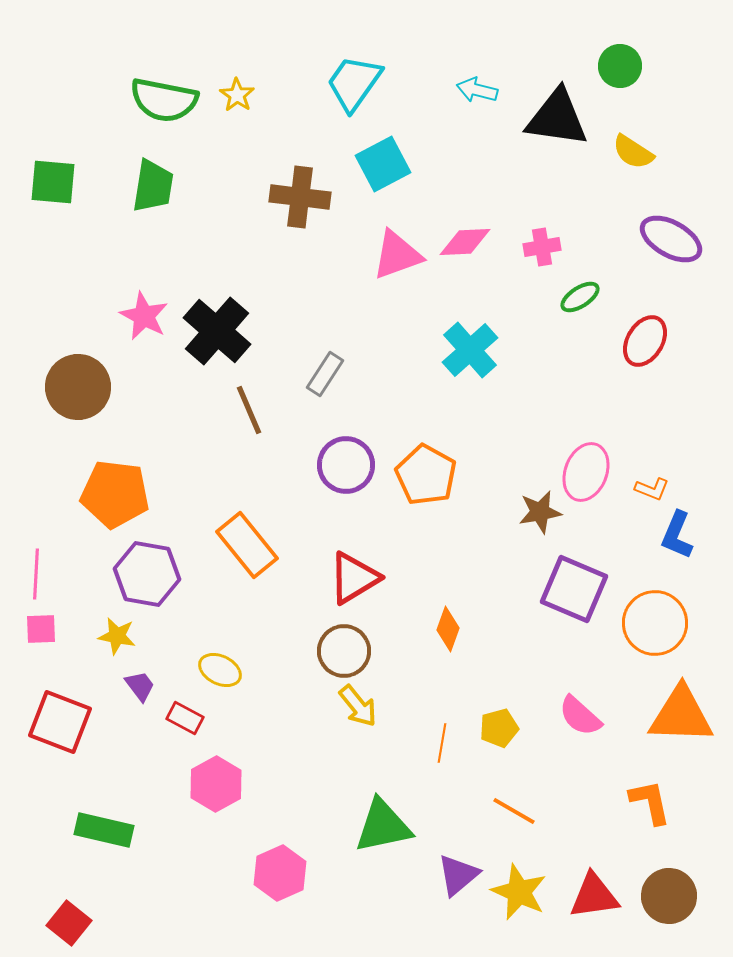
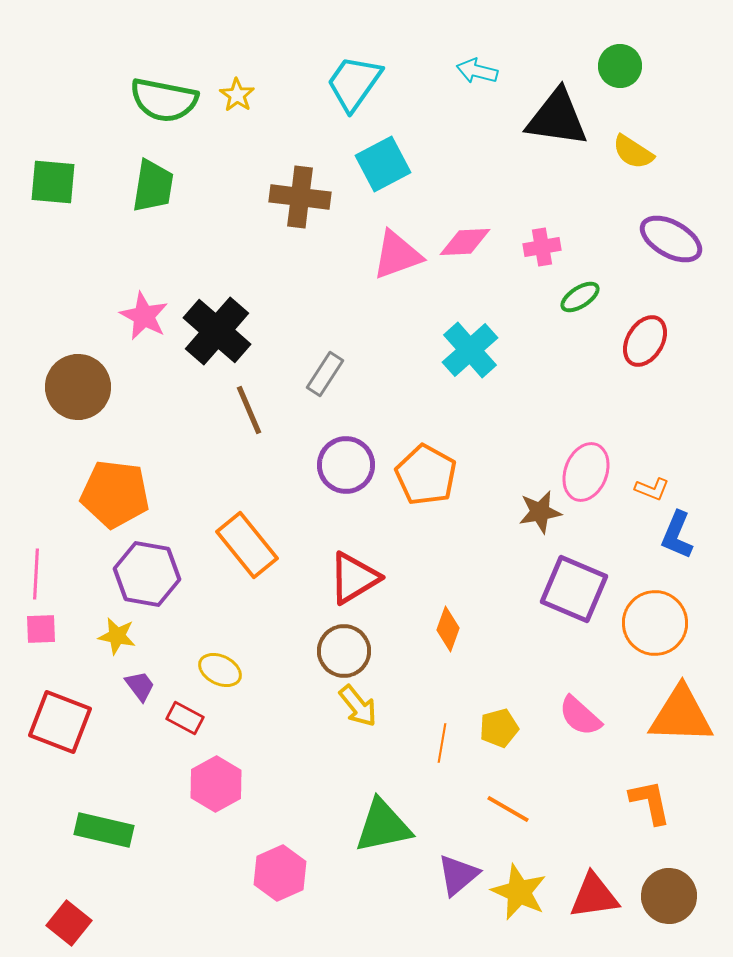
cyan arrow at (477, 90): moved 19 px up
orange line at (514, 811): moved 6 px left, 2 px up
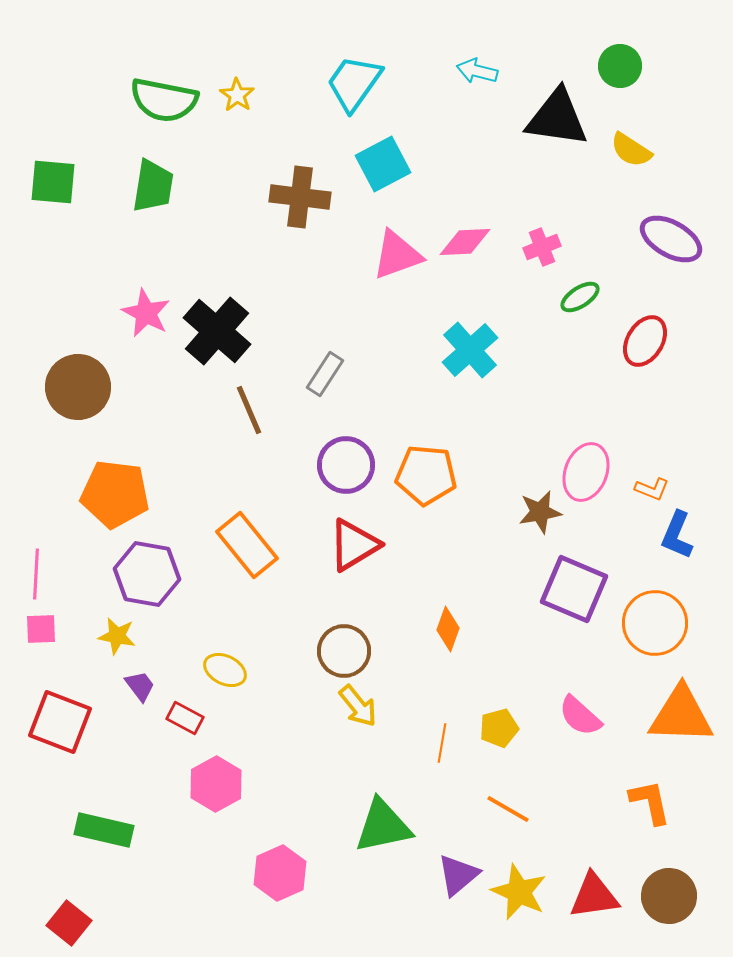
yellow semicircle at (633, 152): moved 2 px left, 2 px up
pink cross at (542, 247): rotated 12 degrees counterclockwise
pink star at (144, 316): moved 2 px right, 3 px up
orange pentagon at (426, 475): rotated 24 degrees counterclockwise
red triangle at (354, 578): moved 33 px up
yellow ellipse at (220, 670): moved 5 px right
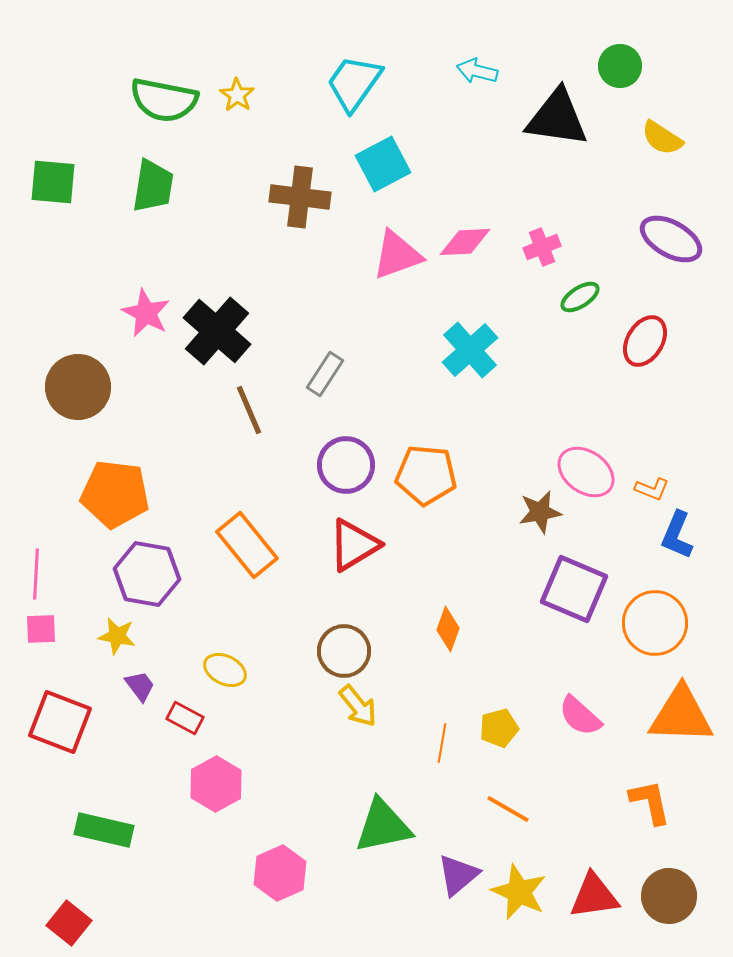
yellow semicircle at (631, 150): moved 31 px right, 12 px up
pink ellipse at (586, 472): rotated 76 degrees counterclockwise
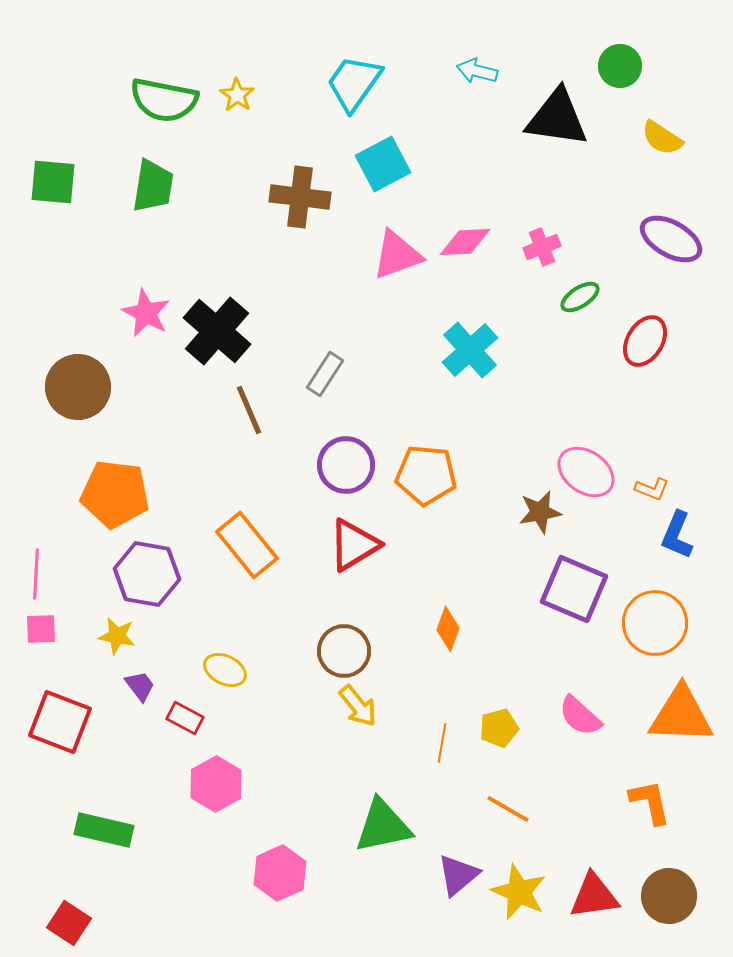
red square at (69, 923): rotated 6 degrees counterclockwise
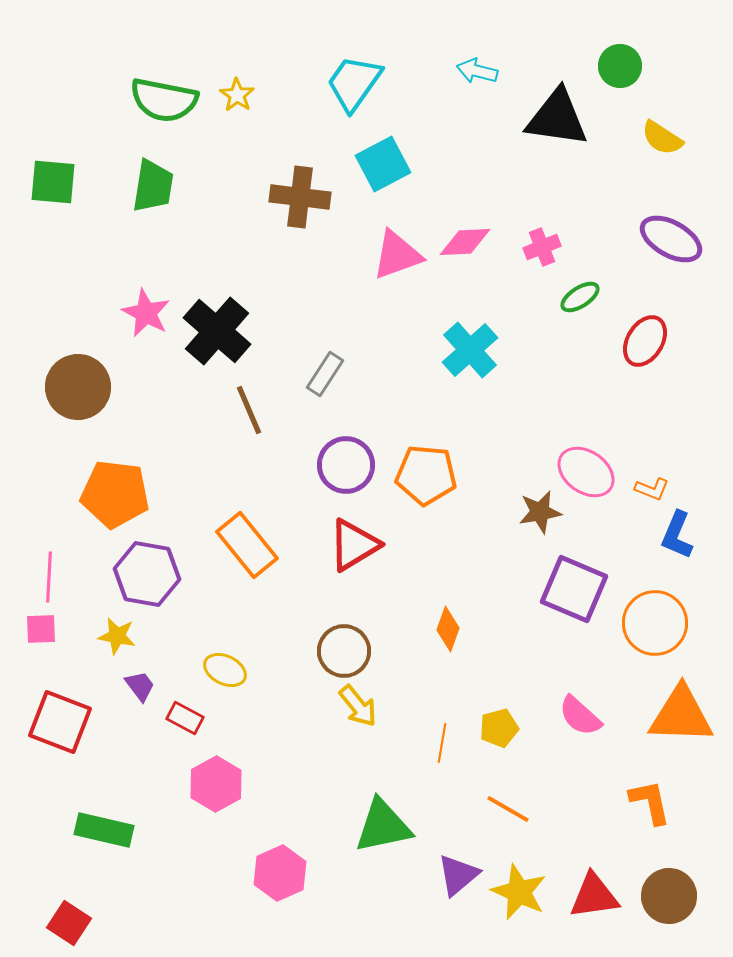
pink line at (36, 574): moved 13 px right, 3 px down
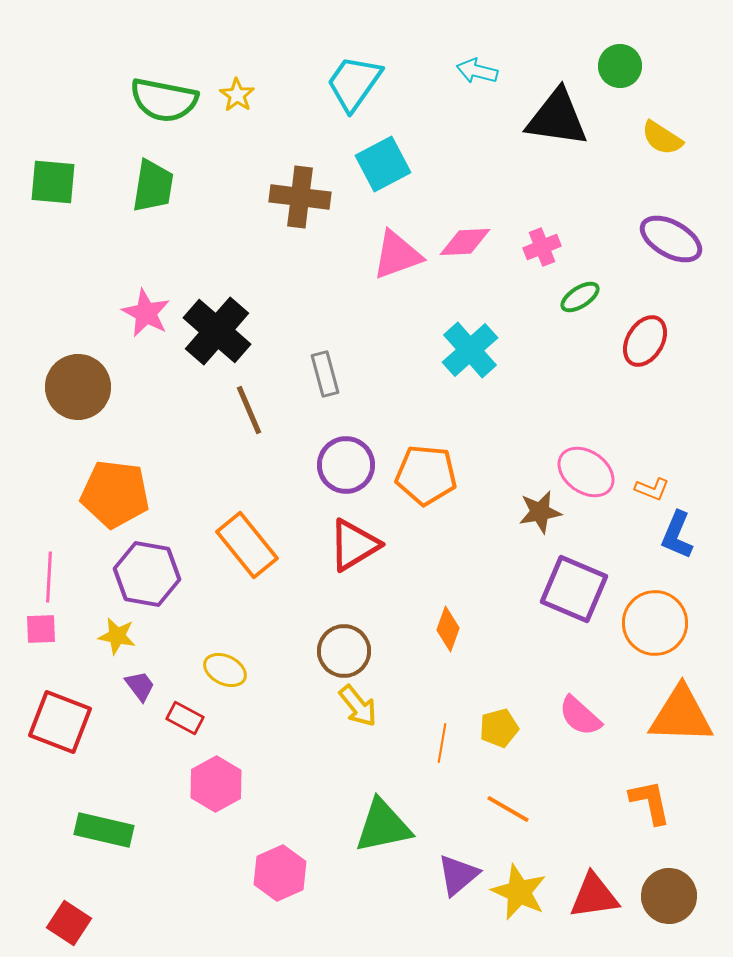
gray rectangle at (325, 374): rotated 48 degrees counterclockwise
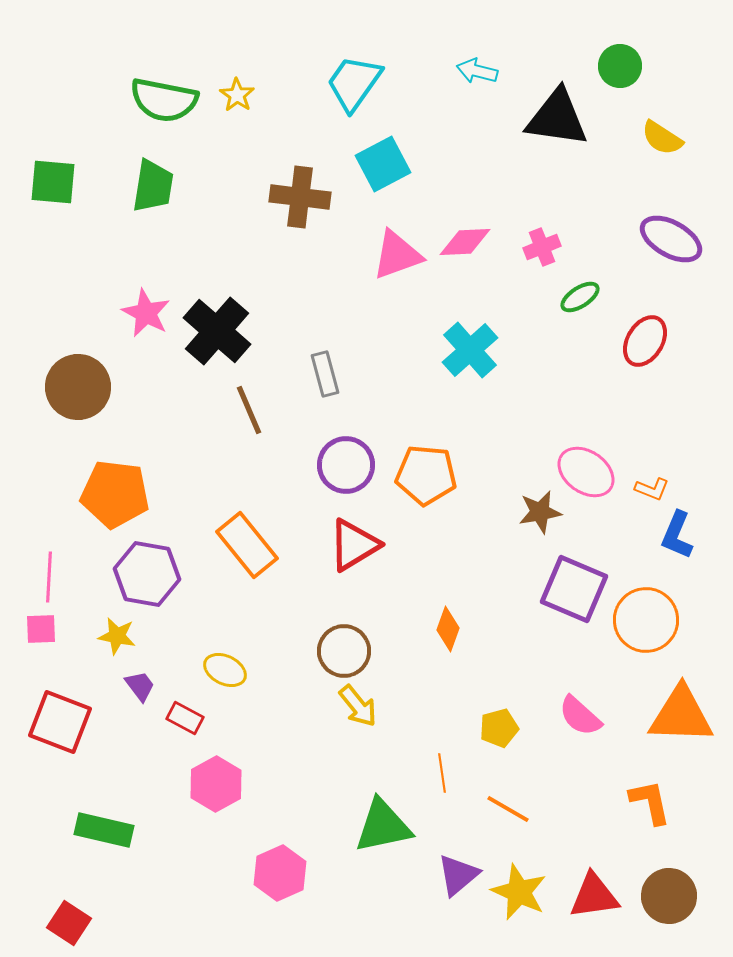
orange circle at (655, 623): moved 9 px left, 3 px up
orange line at (442, 743): moved 30 px down; rotated 18 degrees counterclockwise
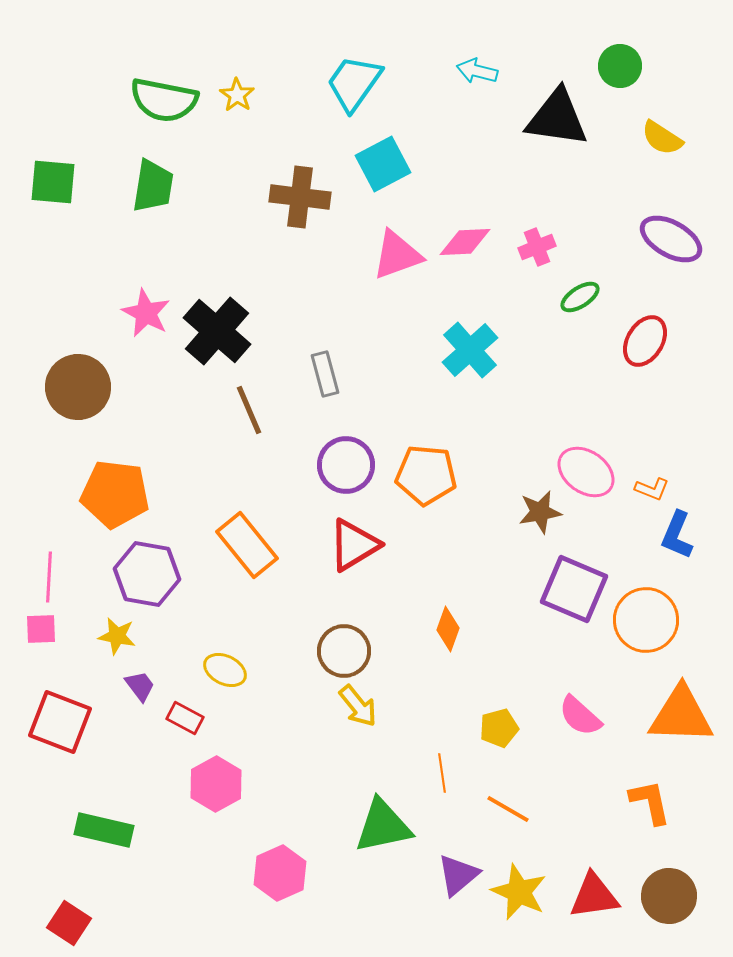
pink cross at (542, 247): moved 5 px left
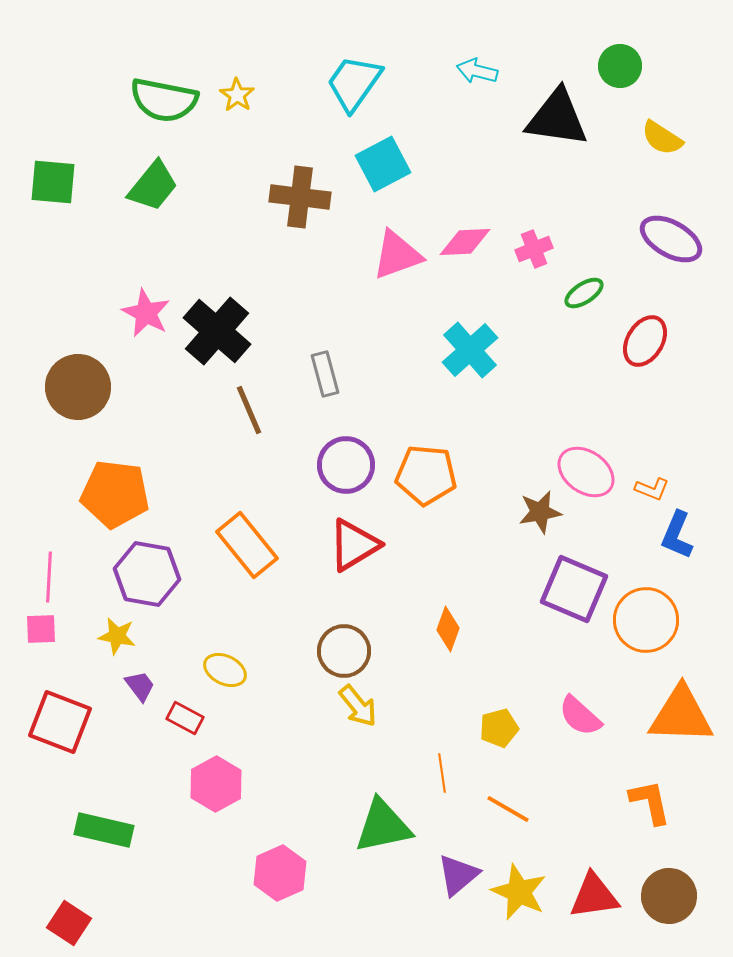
green trapezoid at (153, 186): rotated 30 degrees clockwise
pink cross at (537, 247): moved 3 px left, 2 px down
green ellipse at (580, 297): moved 4 px right, 4 px up
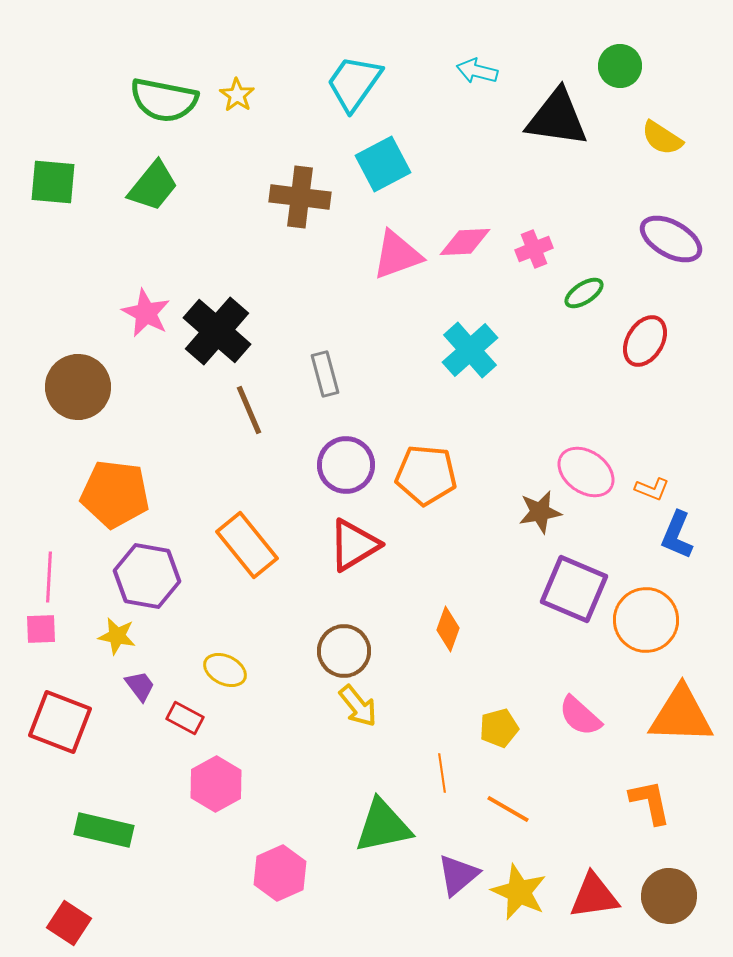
purple hexagon at (147, 574): moved 2 px down
